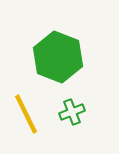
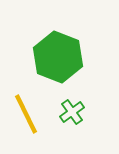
green cross: rotated 15 degrees counterclockwise
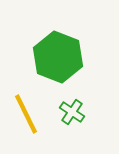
green cross: rotated 20 degrees counterclockwise
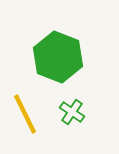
yellow line: moved 1 px left
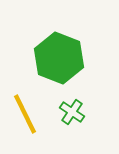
green hexagon: moved 1 px right, 1 px down
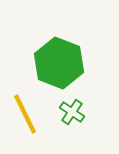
green hexagon: moved 5 px down
